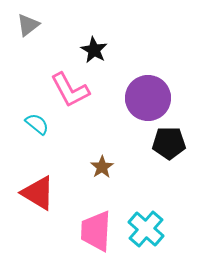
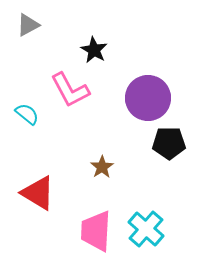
gray triangle: rotated 10 degrees clockwise
cyan semicircle: moved 10 px left, 10 px up
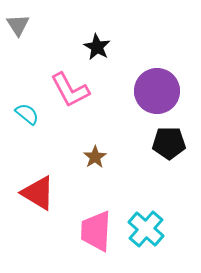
gray triangle: moved 10 px left; rotated 35 degrees counterclockwise
black star: moved 3 px right, 3 px up
purple circle: moved 9 px right, 7 px up
brown star: moved 7 px left, 10 px up
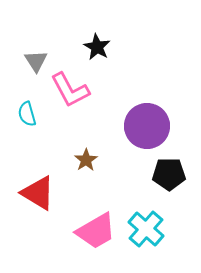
gray triangle: moved 18 px right, 36 px down
purple circle: moved 10 px left, 35 px down
cyan semicircle: rotated 145 degrees counterclockwise
black pentagon: moved 31 px down
brown star: moved 9 px left, 3 px down
pink trapezoid: rotated 123 degrees counterclockwise
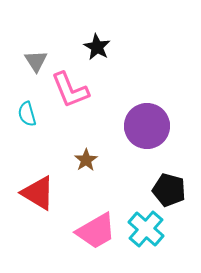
pink L-shape: rotated 6 degrees clockwise
black pentagon: moved 16 px down; rotated 16 degrees clockwise
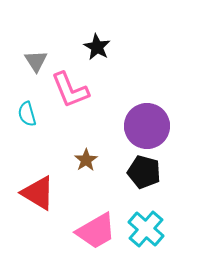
black pentagon: moved 25 px left, 18 px up
